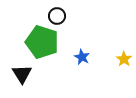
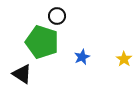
blue star: rotated 21 degrees clockwise
black triangle: rotated 25 degrees counterclockwise
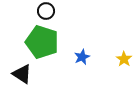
black circle: moved 11 px left, 5 px up
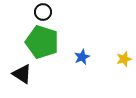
black circle: moved 3 px left, 1 px down
yellow star: rotated 21 degrees clockwise
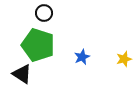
black circle: moved 1 px right, 1 px down
green pentagon: moved 4 px left, 3 px down
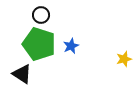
black circle: moved 3 px left, 2 px down
green pentagon: moved 1 px right, 1 px up
blue star: moved 11 px left, 11 px up
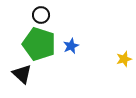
black triangle: rotated 10 degrees clockwise
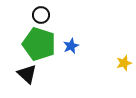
yellow star: moved 4 px down
black triangle: moved 5 px right
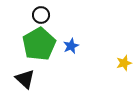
green pentagon: rotated 24 degrees clockwise
black triangle: moved 2 px left, 5 px down
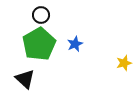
blue star: moved 4 px right, 2 px up
